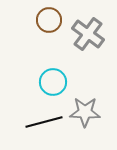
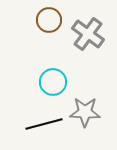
black line: moved 2 px down
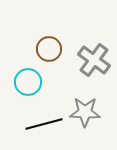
brown circle: moved 29 px down
gray cross: moved 6 px right, 26 px down
cyan circle: moved 25 px left
